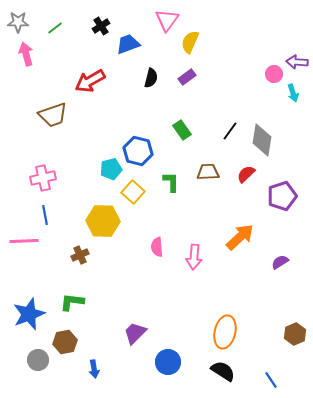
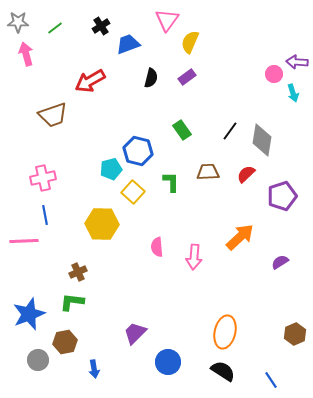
yellow hexagon at (103, 221): moved 1 px left, 3 px down
brown cross at (80, 255): moved 2 px left, 17 px down
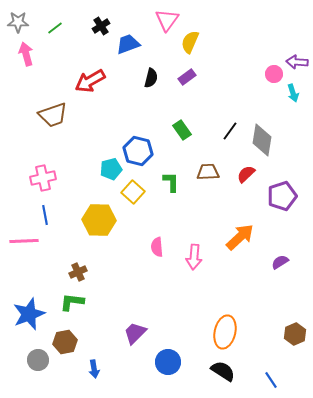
yellow hexagon at (102, 224): moved 3 px left, 4 px up
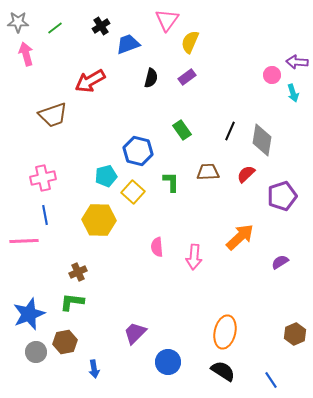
pink circle at (274, 74): moved 2 px left, 1 px down
black line at (230, 131): rotated 12 degrees counterclockwise
cyan pentagon at (111, 169): moved 5 px left, 7 px down
gray circle at (38, 360): moved 2 px left, 8 px up
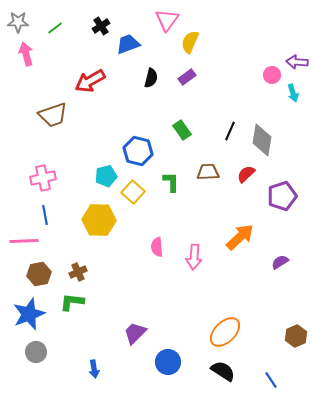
orange ellipse at (225, 332): rotated 32 degrees clockwise
brown hexagon at (295, 334): moved 1 px right, 2 px down
brown hexagon at (65, 342): moved 26 px left, 68 px up
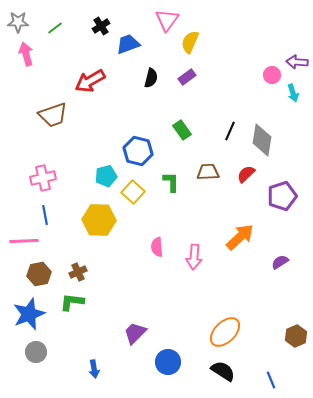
blue line at (271, 380): rotated 12 degrees clockwise
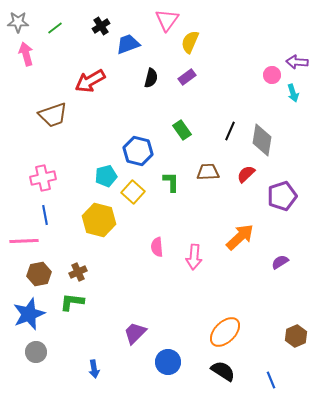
yellow hexagon at (99, 220): rotated 12 degrees clockwise
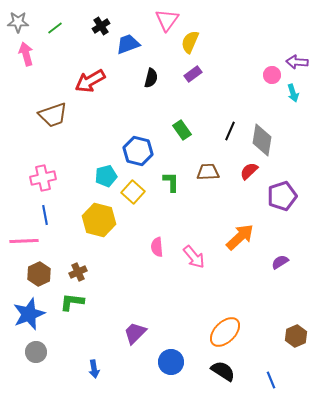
purple rectangle at (187, 77): moved 6 px right, 3 px up
red semicircle at (246, 174): moved 3 px right, 3 px up
pink arrow at (194, 257): rotated 45 degrees counterclockwise
brown hexagon at (39, 274): rotated 15 degrees counterclockwise
blue circle at (168, 362): moved 3 px right
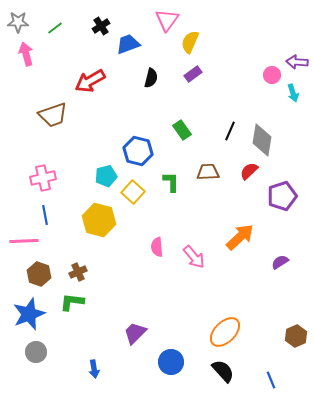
brown hexagon at (39, 274): rotated 15 degrees counterclockwise
black semicircle at (223, 371): rotated 15 degrees clockwise
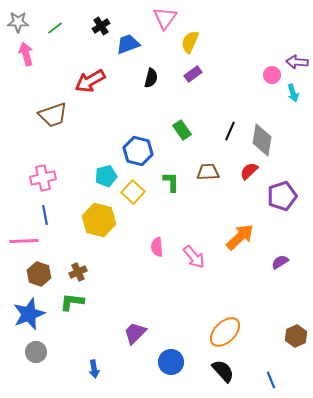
pink triangle at (167, 20): moved 2 px left, 2 px up
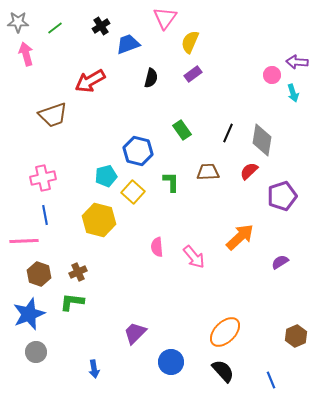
black line at (230, 131): moved 2 px left, 2 px down
